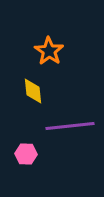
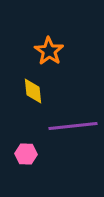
purple line: moved 3 px right
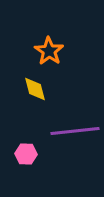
yellow diamond: moved 2 px right, 2 px up; rotated 8 degrees counterclockwise
purple line: moved 2 px right, 5 px down
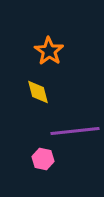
yellow diamond: moved 3 px right, 3 px down
pink hexagon: moved 17 px right, 5 px down; rotated 10 degrees clockwise
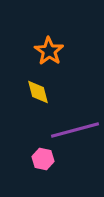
purple line: moved 1 px up; rotated 9 degrees counterclockwise
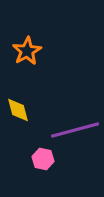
orange star: moved 22 px left; rotated 8 degrees clockwise
yellow diamond: moved 20 px left, 18 px down
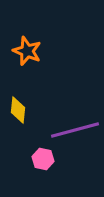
orange star: rotated 20 degrees counterclockwise
yellow diamond: rotated 20 degrees clockwise
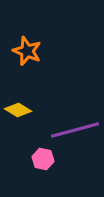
yellow diamond: rotated 64 degrees counterclockwise
